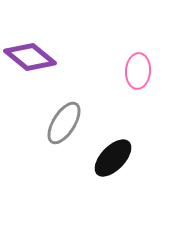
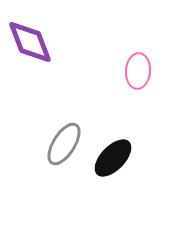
purple diamond: moved 15 px up; rotated 30 degrees clockwise
gray ellipse: moved 21 px down
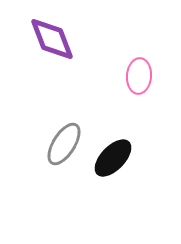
purple diamond: moved 22 px right, 3 px up
pink ellipse: moved 1 px right, 5 px down
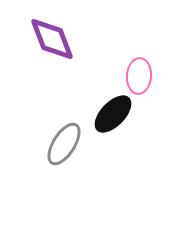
black ellipse: moved 44 px up
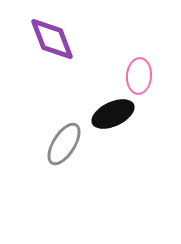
black ellipse: rotated 21 degrees clockwise
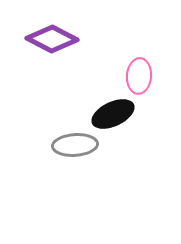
purple diamond: rotated 42 degrees counterclockwise
gray ellipse: moved 11 px right, 1 px down; rotated 54 degrees clockwise
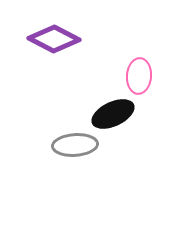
purple diamond: moved 2 px right
